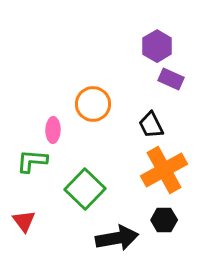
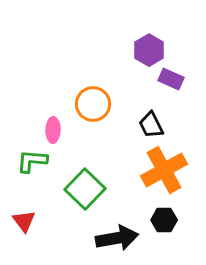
purple hexagon: moved 8 px left, 4 px down
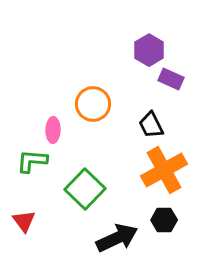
black arrow: rotated 15 degrees counterclockwise
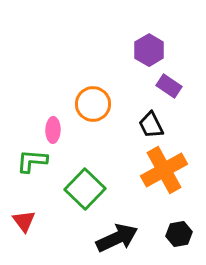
purple rectangle: moved 2 px left, 7 px down; rotated 10 degrees clockwise
black hexagon: moved 15 px right, 14 px down; rotated 10 degrees counterclockwise
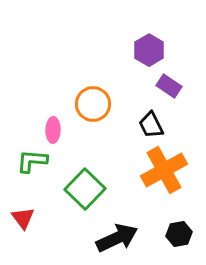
red triangle: moved 1 px left, 3 px up
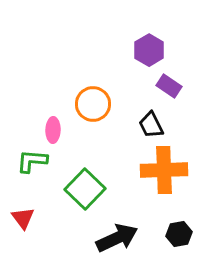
orange cross: rotated 27 degrees clockwise
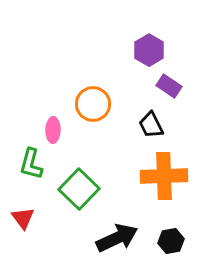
green L-shape: moved 1 px left, 3 px down; rotated 80 degrees counterclockwise
orange cross: moved 6 px down
green square: moved 6 px left
black hexagon: moved 8 px left, 7 px down
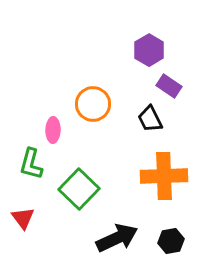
black trapezoid: moved 1 px left, 6 px up
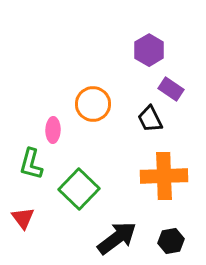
purple rectangle: moved 2 px right, 3 px down
black arrow: rotated 12 degrees counterclockwise
